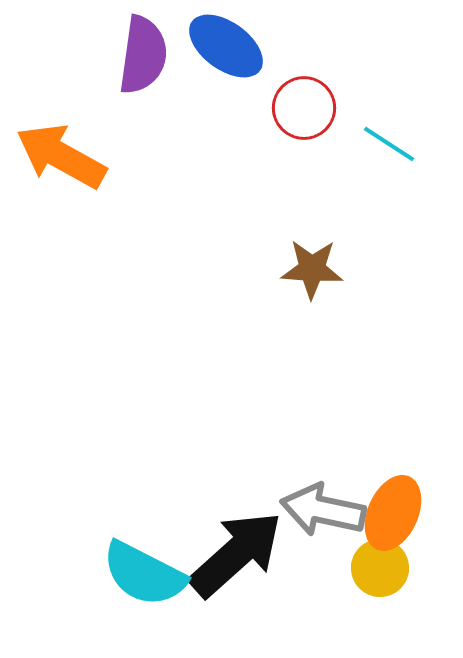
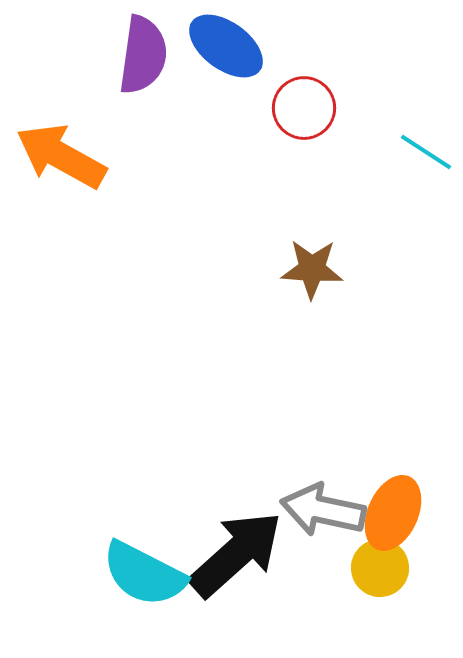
cyan line: moved 37 px right, 8 px down
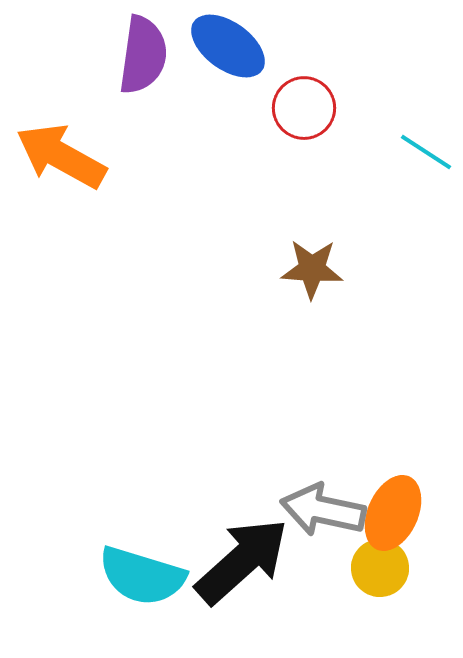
blue ellipse: moved 2 px right
black arrow: moved 6 px right, 7 px down
cyan semicircle: moved 2 px left, 2 px down; rotated 10 degrees counterclockwise
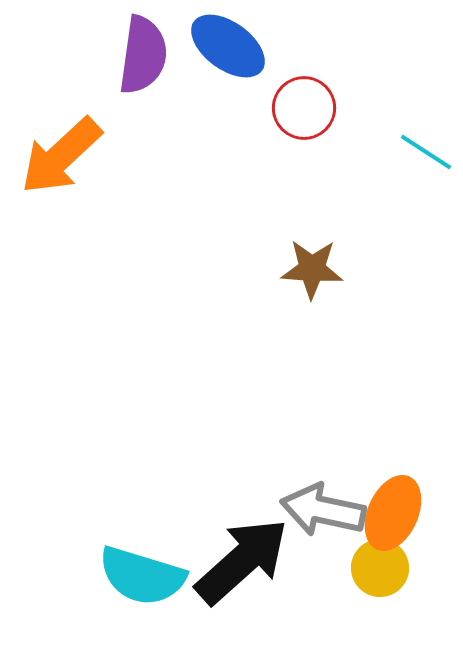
orange arrow: rotated 72 degrees counterclockwise
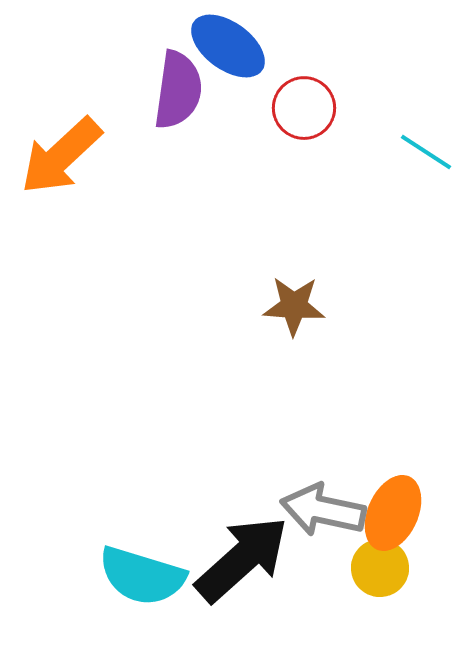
purple semicircle: moved 35 px right, 35 px down
brown star: moved 18 px left, 37 px down
black arrow: moved 2 px up
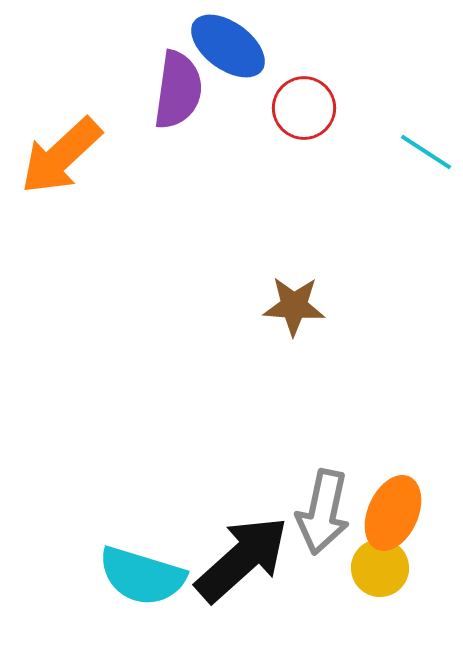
gray arrow: moved 2 px down; rotated 90 degrees counterclockwise
